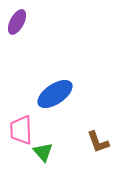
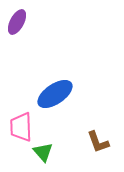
pink trapezoid: moved 3 px up
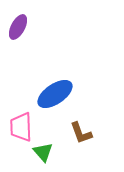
purple ellipse: moved 1 px right, 5 px down
brown L-shape: moved 17 px left, 9 px up
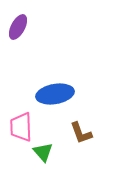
blue ellipse: rotated 24 degrees clockwise
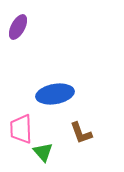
pink trapezoid: moved 2 px down
